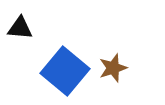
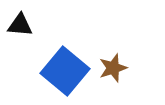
black triangle: moved 3 px up
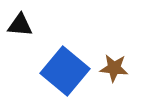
brown star: moved 1 px right; rotated 24 degrees clockwise
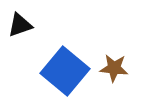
black triangle: rotated 24 degrees counterclockwise
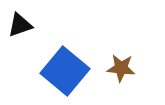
brown star: moved 7 px right
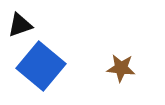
blue square: moved 24 px left, 5 px up
